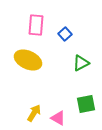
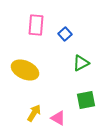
yellow ellipse: moved 3 px left, 10 px down
green square: moved 4 px up
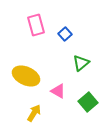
pink rectangle: rotated 20 degrees counterclockwise
green triangle: rotated 12 degrees counterclockwise
yellow ellipse: moved 1 px right, 6 px down
green square: moved 2 px right, 2 px down; rotated 30 degrees counterclockwise
pink triangle: moved 27 px up
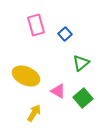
green square: moved 5 px left, 4 px up
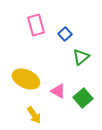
green triangle: moved 6 px up
yellow ellipse: moved 3 px down
yellow arrow: moved 2 px down; rotated 114 degrees clockwise
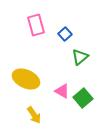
green triangle: moved 1 px left
pink triangle: moved 4 px right
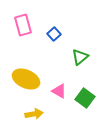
pink rectangle: moved 13 px left
blue square: moved 11 px left
pink triangle: moved 3 px left
green square: moved 2 px right; rotated 12 degrees counterclockwise
yellow arrow: moved 1 px up; rotated 66 degrees counterclockwise
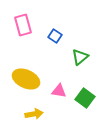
blue square: moved 1 px right, 2 px down; rotated 16 degrees counterclockwise
pink triangle: rotated 21 degrees counterclockwise
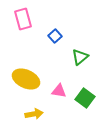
pink rectangle: moved 6 px up
blue square: rotated 16 degrees clockwise
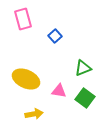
green triangle: moved 3 px right, 11 px down; rotated 18 degrees clockwise
